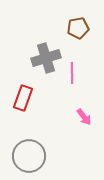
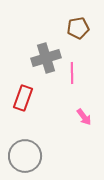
gray circle: moved 4 px left
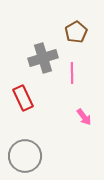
brown pentagon: moved 2 px left, 4 px down; rotated 20 degrees counterclockwise
gray cross: moved 3 px left
red rectangle: rotated 45 degrees counterclockwise
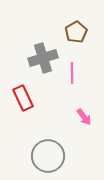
gray circle: moved 23 px right
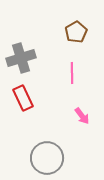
gray cross: moved 22 px left
pink arrow: moved 2 px left, 1 px up
gray circle: moved 1 px left, 2 px down
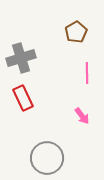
pink line: moved 15 px right
